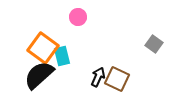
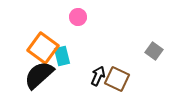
gray square: moved 7 px down
black arrow: moved 1 px up
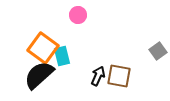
pink circle: moved 2 px up
gray square: moved 4 px right; rotated 18 degrees clockwise
brown square: moved 2 px right, 3 px up; rotated 15 degrees counterclockwise
